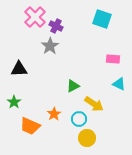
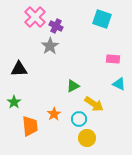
orange trapezoid: rotated 120 degrees counterclockwise
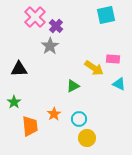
cyan square: moved 4 px right, 4 px up; rotated 30 degrees counterclockwise
purple cross: rotated 16 degrees clockwise
yellow arrow: moved 36 px up
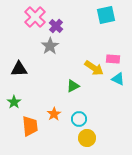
cyan triangle: moved 1 px left, 5 px up
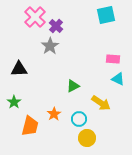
yellow arrow: moved 7 px right, 35 px down
orange trapezoid: rotated 20 degrees clockwise
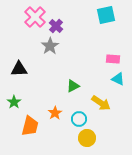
orange star: moved 1 px right, 1 px up
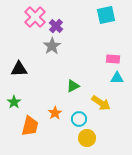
gray star: moved 2 px right
cyan triangle: moved 1 px left, 1 px up; rotated 24 degrees counterclockwise
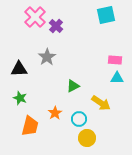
gray star: moved 5 px left, 11 px down
pink rectangle: moved 2 px right, 1 px down
green star: moved 6 px right, 4 px up; rotated 16 degrees counterclockwise
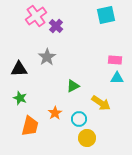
pink cross: moved 1 px right, 1 px up; rotated 10 degrees clockwise
